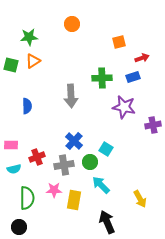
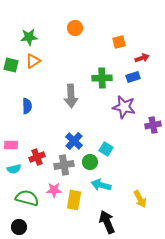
orange circle: moved 3 px right, 4 px down
cyan arrow: rotated 30 degrees counterclockwise
green semicircle: rotated 75 degrees counterclockwise
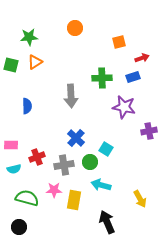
orange triangle: moved 2 px right, 1 px down
purple cross: moved 4 px left, 6 px down
blue cross: moved 2 px right, 3 px up
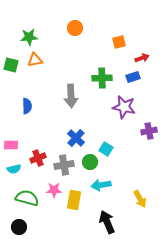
orange triangle: moved 2 px up; rotated 21 degrees clockwise
red cross: moved 1 px right, 1 px down
cyan arrow: rotated 24 degrees counterclockwise
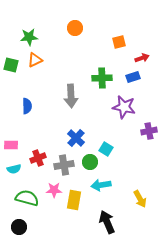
orange triangle: rotated 14 degrees counterclockwise
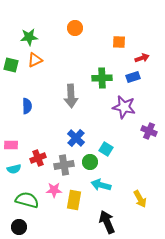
orange square: rotated 16 degrees clockwise
purple cross: rotated 35 degrees clockwise
cyan arrow: rotated 24 degrees clockwise
green semicircle: moved 2 px down
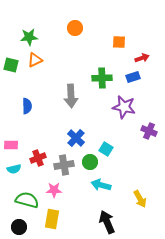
yellow rectangle: moved 22 px left, 19 px down
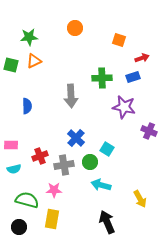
orange square: moved 2 px up; rotated 16 degrees clockwise
orange triangle: moved 1 px left, 1 px down
cyan square: moved 1 px right
red cross: moved 2 px right, 2 px up
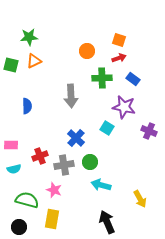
orange circle: moved 12 px right, 23 px down
red arrow: moved 23 px left
blue rectangle: moved 2 px down; rotated 56 degrees clockwise
cyan square: moved 21 px up
pink star: rotated 21 degrees clockwise
